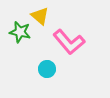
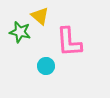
pink L-shape: rotated 36 degrees clockwise
cyan circle: moved 1 px left, 3 px up
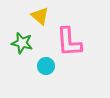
green star: moved 2 px right, 11 px down
